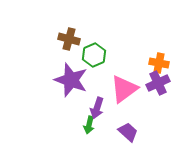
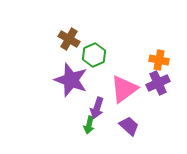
brown cross: rotated 15 degrees clockwise
orange cross: moved 3 px up
purple trapezoid: moved 1 px right, 6 px up
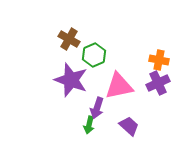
pink triangle: moved 5 px left, 3 px up; rotated 24 degrees clockwise
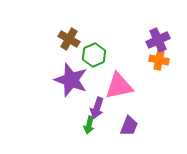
purple cross: moved 43 px up
purple trapezoid: rotated 70 degrees clockwise
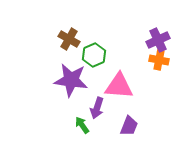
purple star: rotated 12 degrees counterclockwise
pink triangle: rotated 16 degrees clockwise
green arrow: moved 7 px left; rotated 132 degrees clockwise
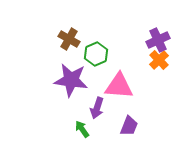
green hexagon: moved 2 px right, 1 px up
orange cross: rotated 36 degrees clockwise
green arrow: moved 4 px down
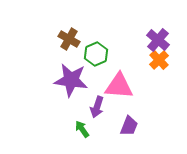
purple cross: rotated 25 degrees counterclockwise
purple arrow: moved 1 px up
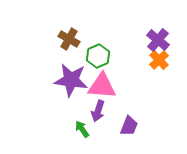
green hexagon: moved 2 px right, 2 px down
pink triangle: moved 17 px left
purple arrow: moved 1 px right, 4 px down
